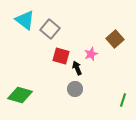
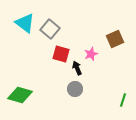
cyan triangle: moved 3 px down
brown square: rotated 18 degrees clockwise
red square: moved 2 px up
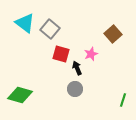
brown square: moved 2 px left, 5 px up; rotated 18 degrees counterclockwise
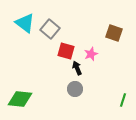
brown square: moved 1 px right, 1 px up; rotated 30 degrees counterclockwise
red square: moved 5 px right, 3 px up
green diamond: moved 4 px down; rotated 10 degrees counterclockwise
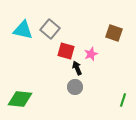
cyan triangle: moved 2 px left, 7 px down; rotated 25 degrees counterclockwise
gray circle: moved 2 px up
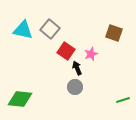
red square: rotated 18 degrees clockwise
green line: rotated 56 degrees clockwise
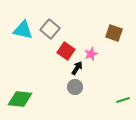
black arrow: rotated 56 degrees clockwise
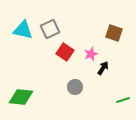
gray square: rotated 24 degrees clockwise
red square: moved 1 px left, 1 px down
black arrow: moved 26 px right
green diamond: moved 1 px right, 2 px up
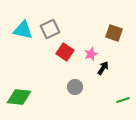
green diamond: moved 2 px left
